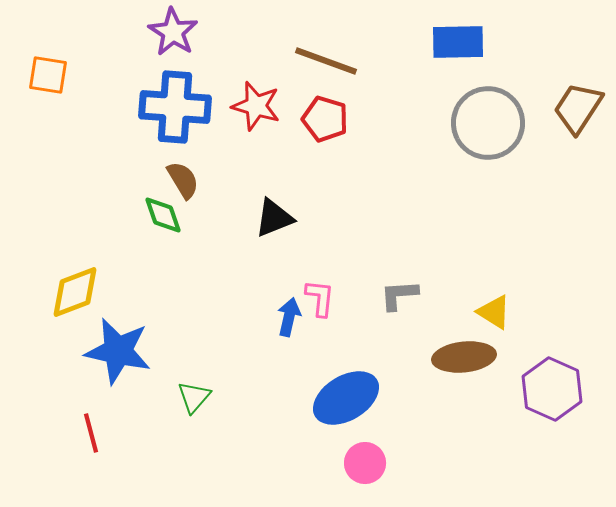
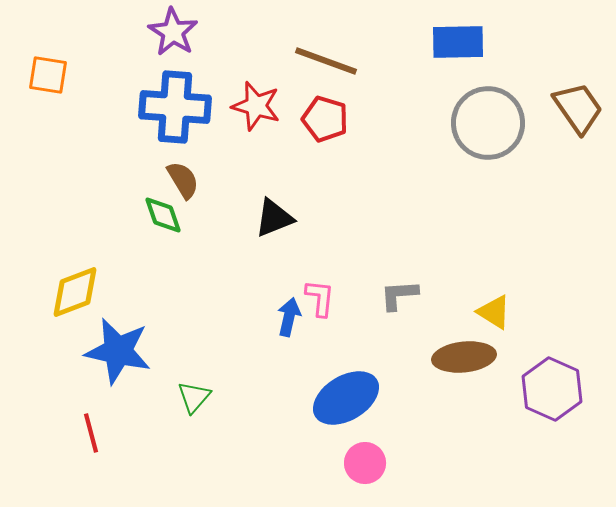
brown trapezoid: rotated 112 degrees clockwise
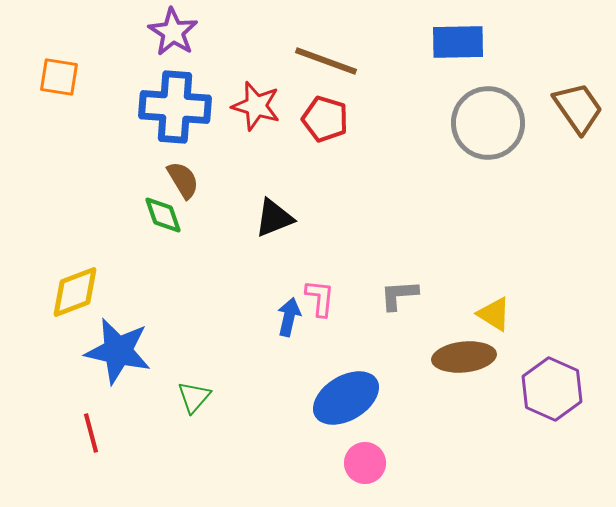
orange square: moved 11 px right, 2 px down
yellow triangle: moved 2 px down
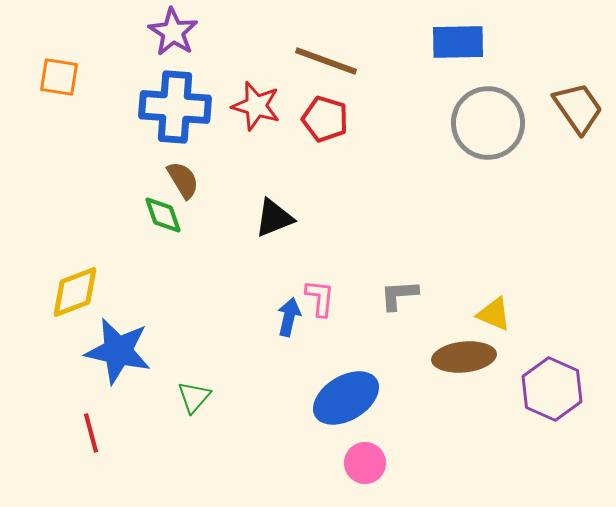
yellow triangle: rotated 9 degrees counterclockwise
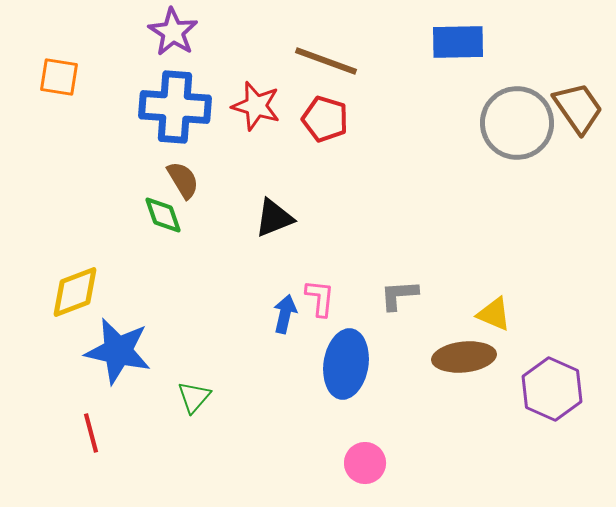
gray circle: moved 29 px right
blue arrow: moved 4 px left, 3 px up
blue ellipse: moved 34 px up; rotated 50 degrees counterclockwise
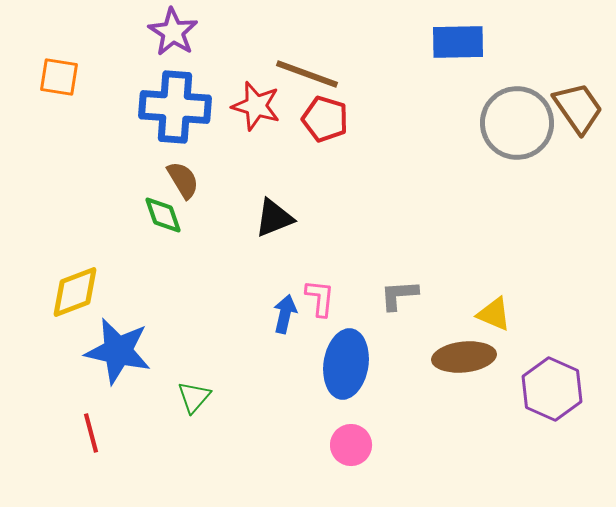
brown line: moved 19 px left, 13 px down
pink circle: moved 14 px left, 18 px up
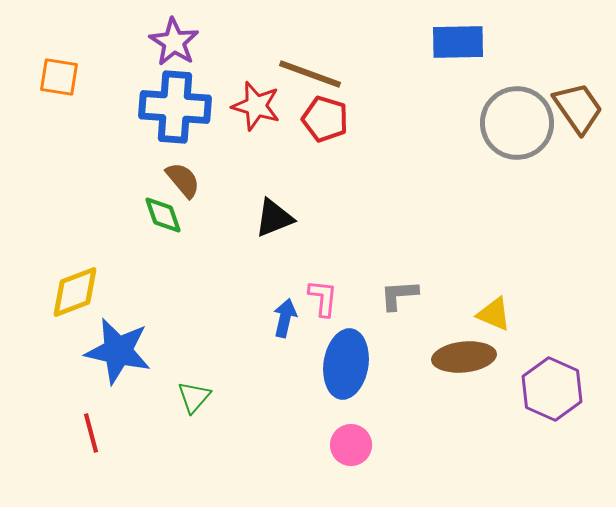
purple star: moved 1 px right, 10 px down
brown line: moved 3 px right
brown semicircle: rotated 9 degrees counterclockwise
pink L-shape: moved 3 px right
blue arrow: moved 4 px down
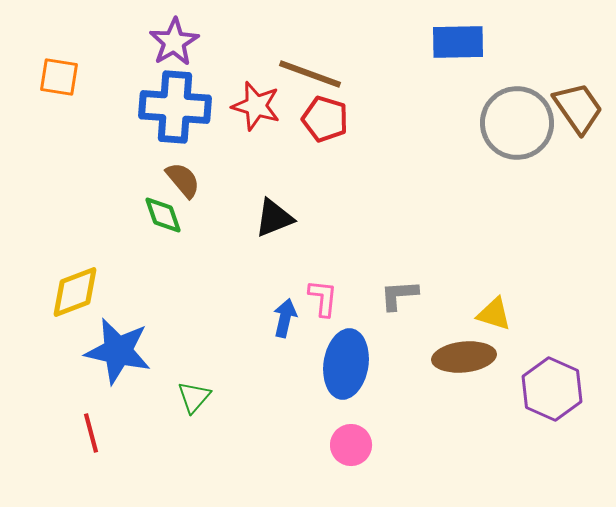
purple star: rotated 9 degrees clockwise
yellow triangle: rotated 6 degrees counterclockwise
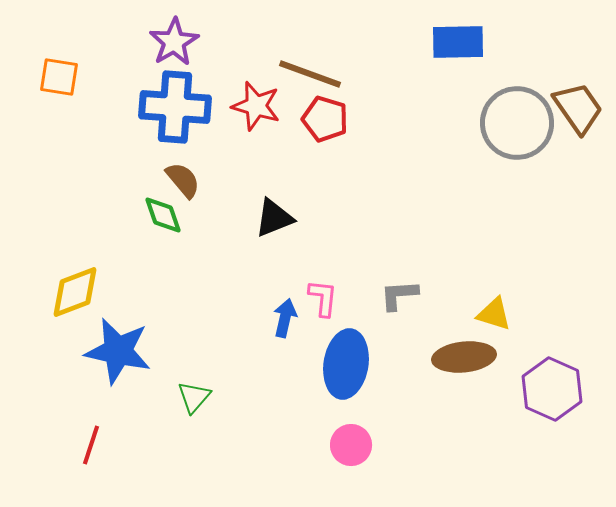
red line: moved 12 px down; rotated 33 degrees clockwise
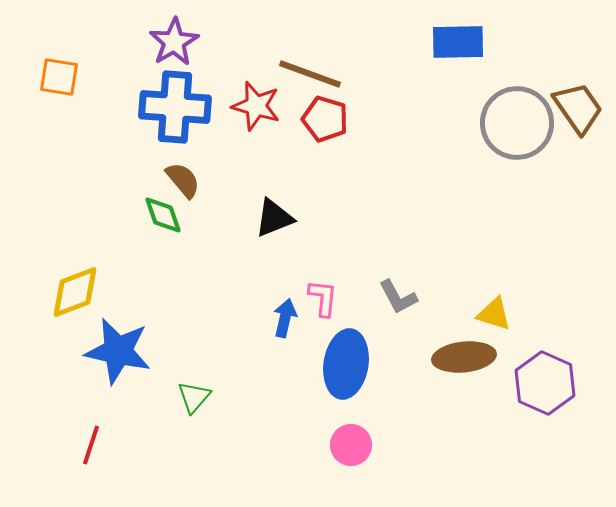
gray L-shape: moved 1 px left, 2 px down; rotated 114 degrees counterclockwise
purple hexagon: moved 7 px left, 6 px up
